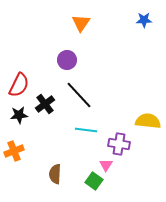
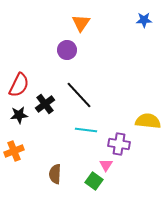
purple circle: moved 10 px up
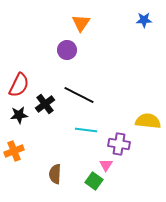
black line: rotated 20 degrees counterclockwise
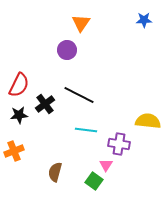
brown semicircle: moved 2 px up; rotated 12 degrees clockwise
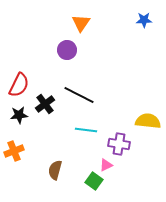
pink triangle: rotated 32 degrees clockwise
brown semicircle: moved 2 px up
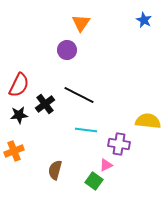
blue star: rotated 28 degrees clockwise
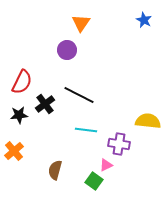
red semicircle: moved 3 px right, 3 px up
orange cross: rotated 18 degrees counterclockwise
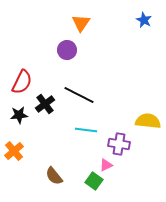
brown semicircle: moved 1 px left, 6 px down; rotated 54 degrees counterclockwise
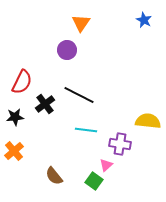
black star: moved 4 px left, 2 px down
purple cross: moved 1 px right
pink triangle: rotated 16 degrees counterclockwise
